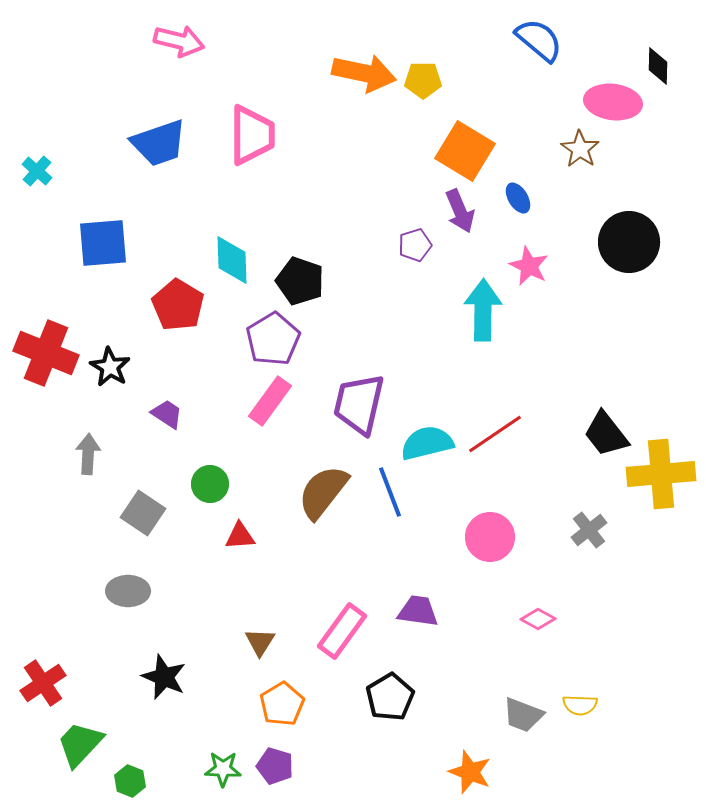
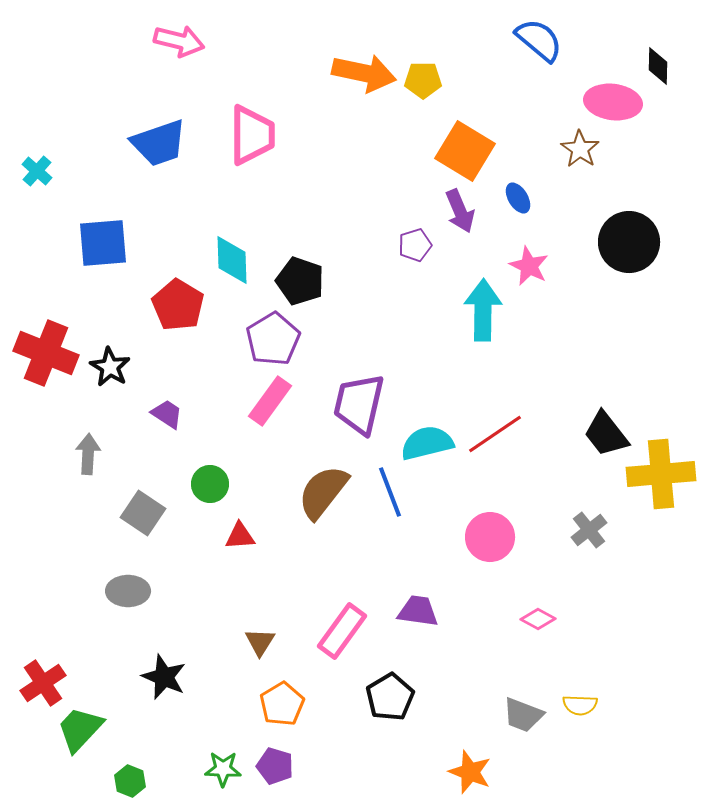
green trapezoid at (80, 744): moved 15 px up
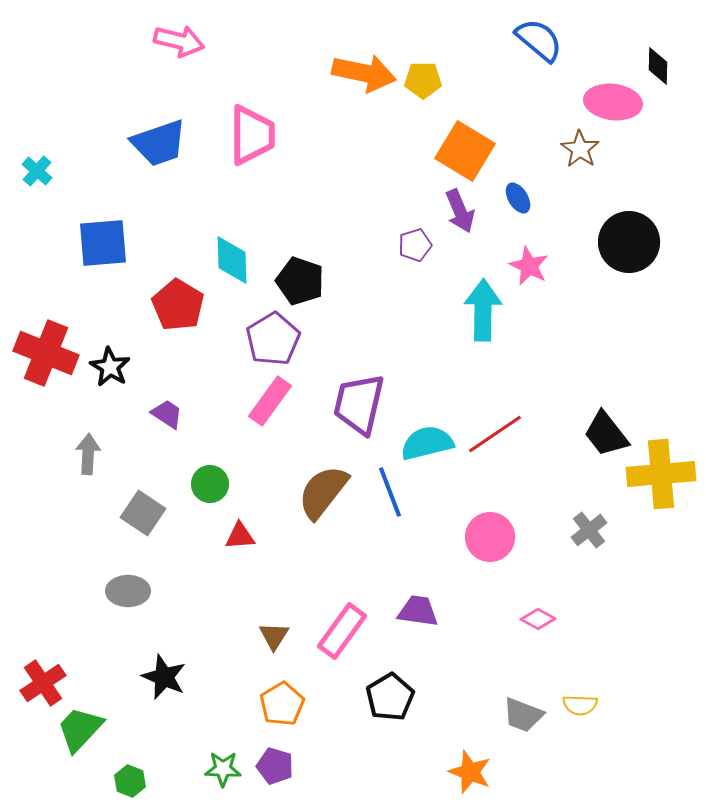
brown triangle at (260, 642): moved 14 px right, 6 px up
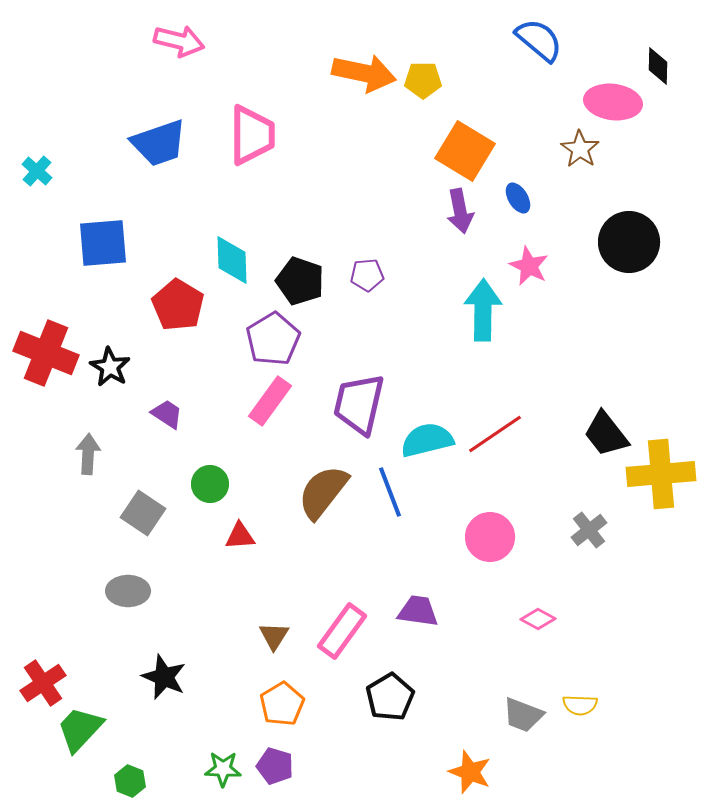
purple arrow at (460, 211): rotated 12 degrees clockwise
purple pentagon at (415, 245): moved 48 px left, 30 px down; rotated 12 degrees clockwise
cyan semicircle at (427, 443): moved 3 px up
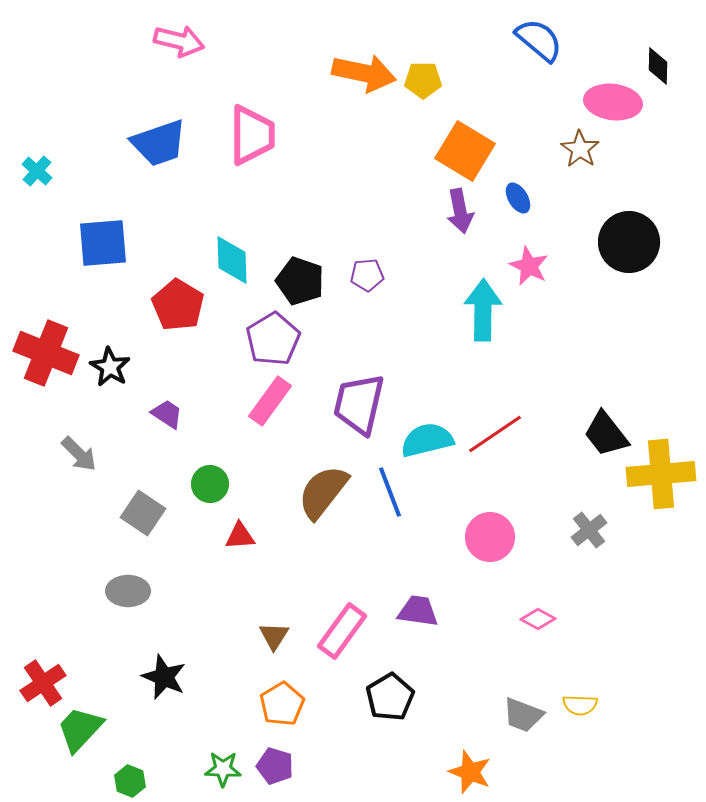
gray arrow at (88, 454): moved 9 px left; rotated 132 degrees clockwise
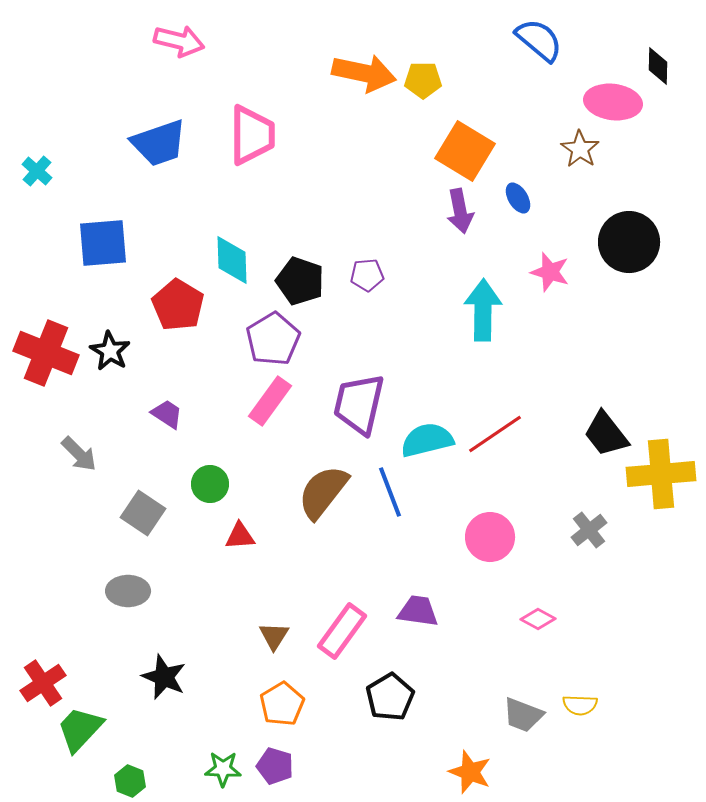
pink star at (529, 266): moved 21 px right, 6 px down; rotated 9 degrees counterclockwise
black star at (110, 367): moved 16 px up
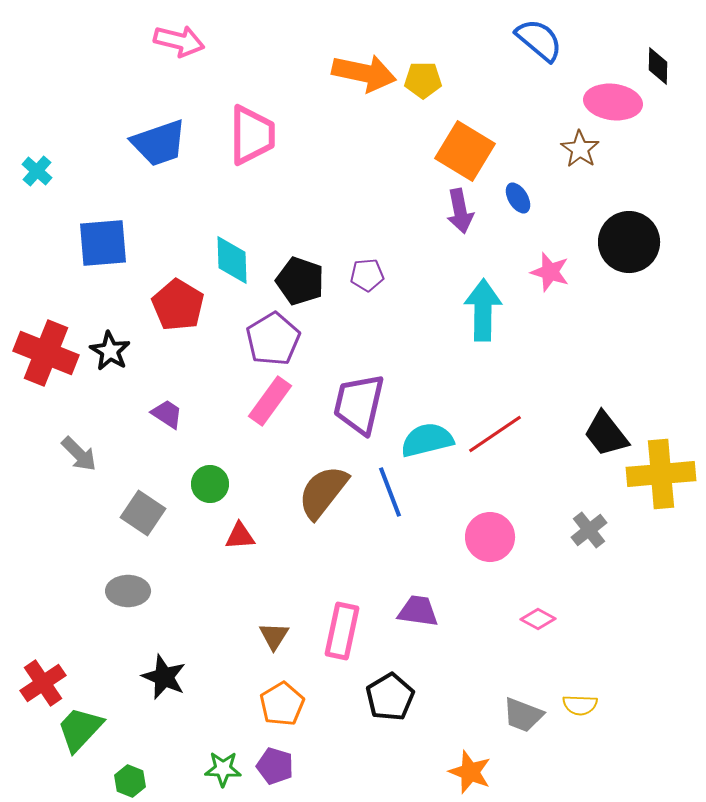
pink rectangle at (342, 631): rotated 24 degrees counterclockwise
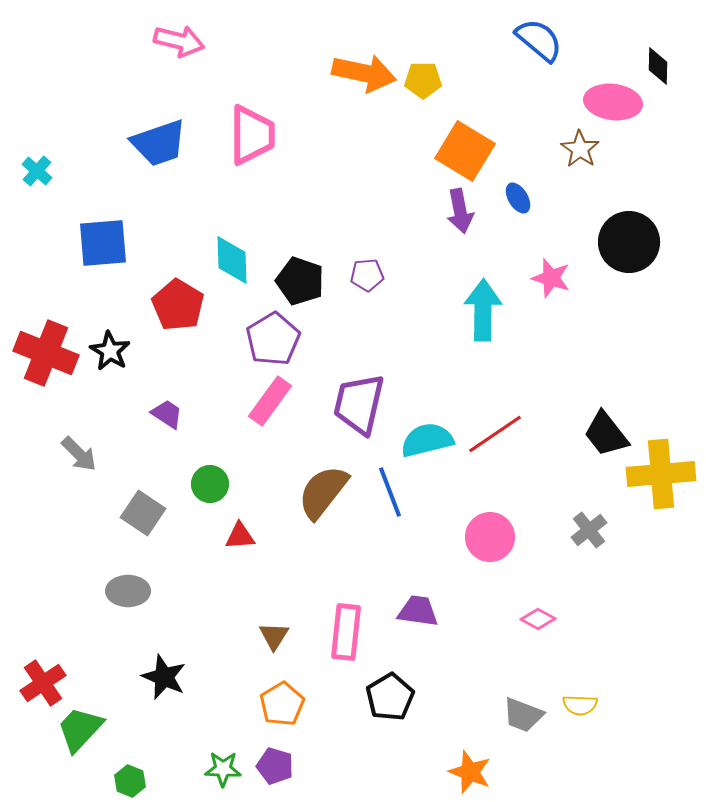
pink star at (550, 272): moved 1 px right, 6 px down
pink rectangle at (342, 631): moved 4 px right, 1 px down; rotated 6 degrees counterclockwise
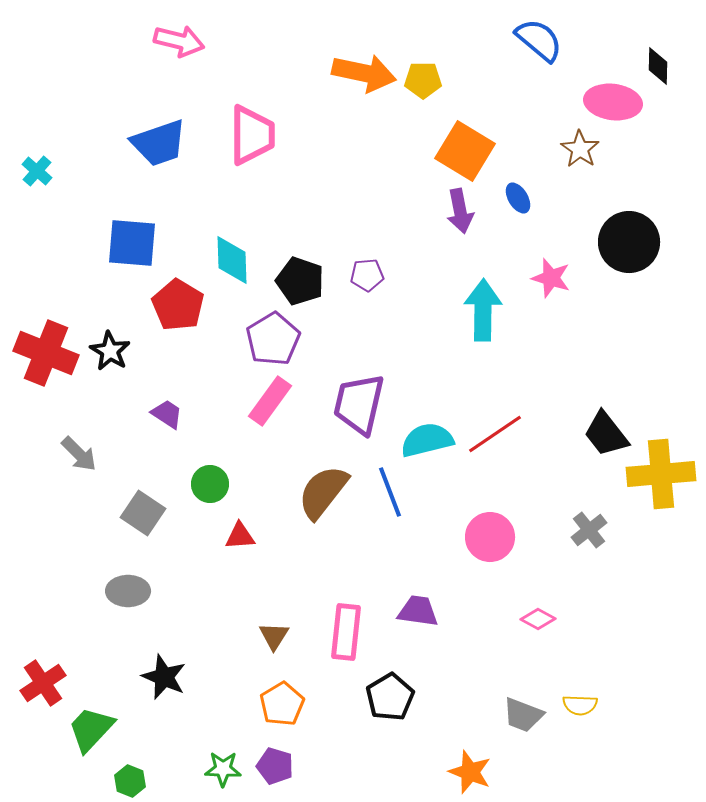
blue square at (103, 243): moved 29 px right; rotated 10 degrees clockwise
green trapezoid at (80, 729): moved 11 px right
